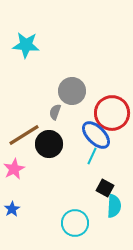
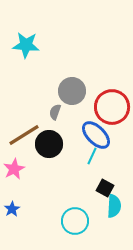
red circle: moved 6 px up
cyan circle: moved 2 px up
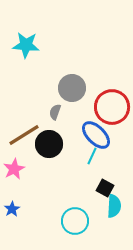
gray circle: moved 3 px up
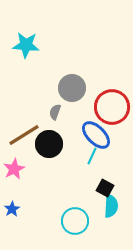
cyan semicircle: moved 3 px left
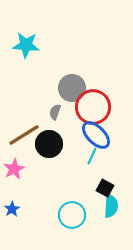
red circle: moved 19 px left
cyan circle: moved 3 px left, 6 px up
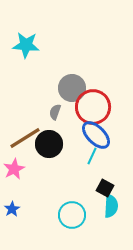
brown line: moved 1 px right, 3 px down
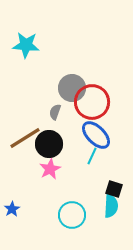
red circle: moved 1 px left, 5 px up
pink star: moved 36 px right
black square: moved 9 px right, 1 px down; rotated 12 degrees counterclockwise
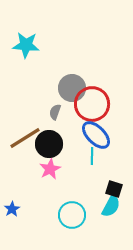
red circle: moved 2 px down
cyan line: rotated 24 degrees counterclockwise
cyan semicircle: rotated 25 degrees clockwise
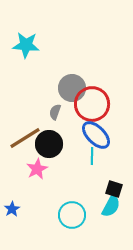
pink star: moved 13 px left
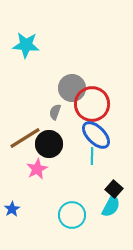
black square: rotated 24 degrees clockwise
